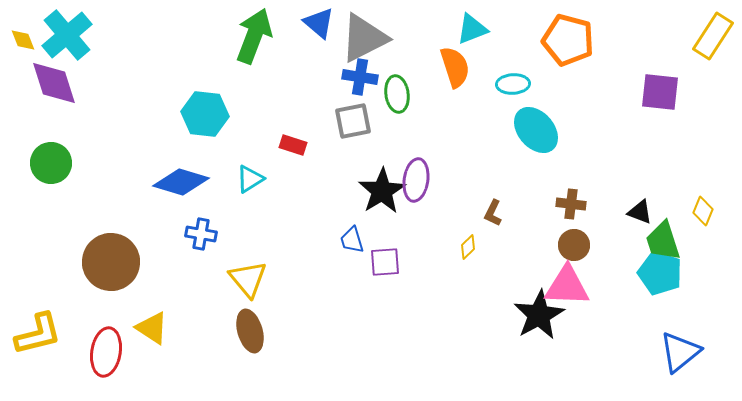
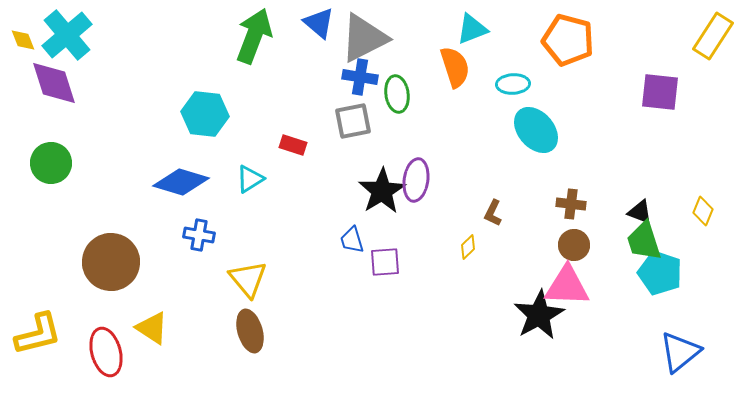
blue cross at (201, 234): moved 2 px left, 1 px down
green trapezoid at (663, 241): moved 19 px left
red ellipse at (106, 352): rotated 24 degrees counterclockwise
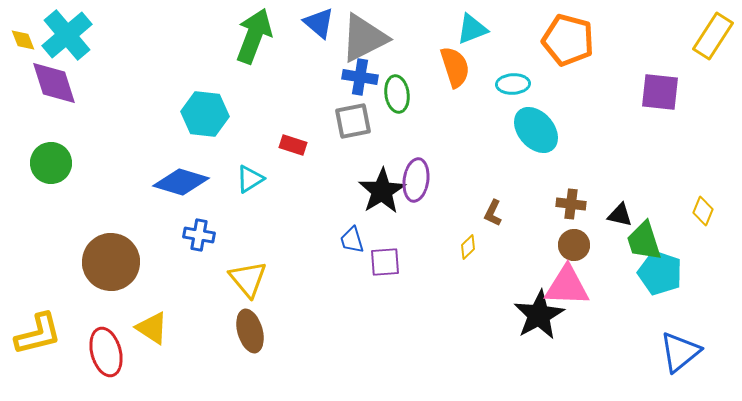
black triangle at (640, 212): moved 20 px left, 3 px down; rotated 8 degrees counterclockwise
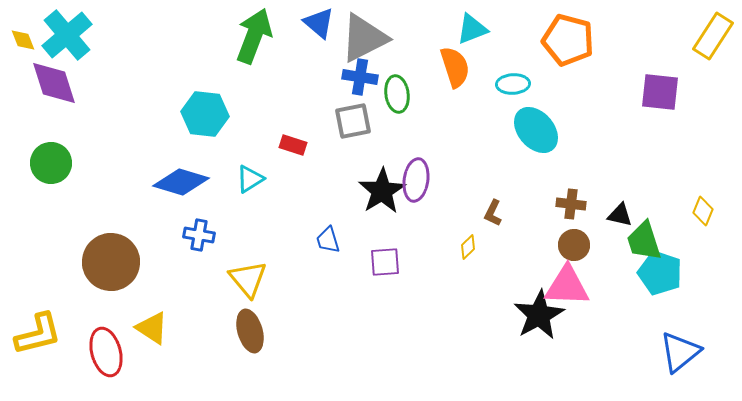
blue trapezoid at (352, 240): moved 24 px left
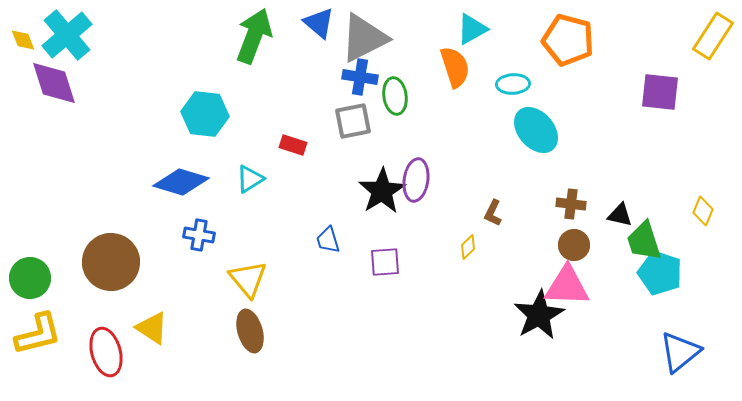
cyan triangle at (472, 29): rotated 8 degrees counterclockwise
green ellipse at (397, 94): moved 2 px left, 2 px down
green circle at (51, 163): moved 21 px left, 115 px down
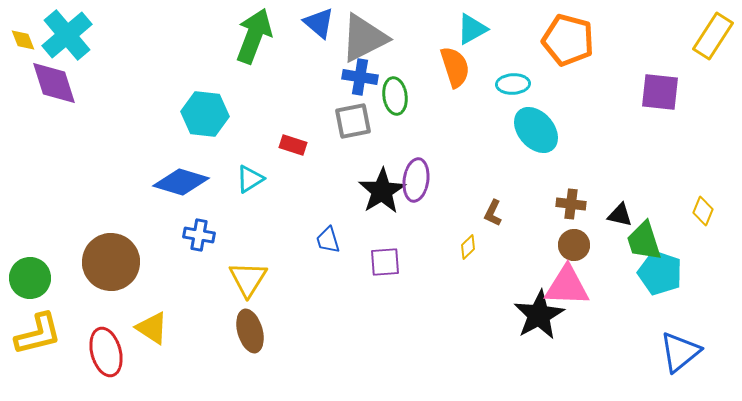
yellow triangle at (248, 279): rotated 12 degrees clockwise
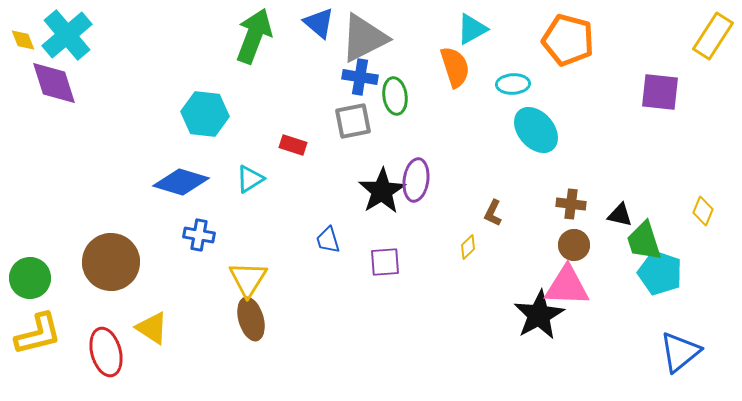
brown ellipse at (250, 331): moved 1 px right, 12 px up
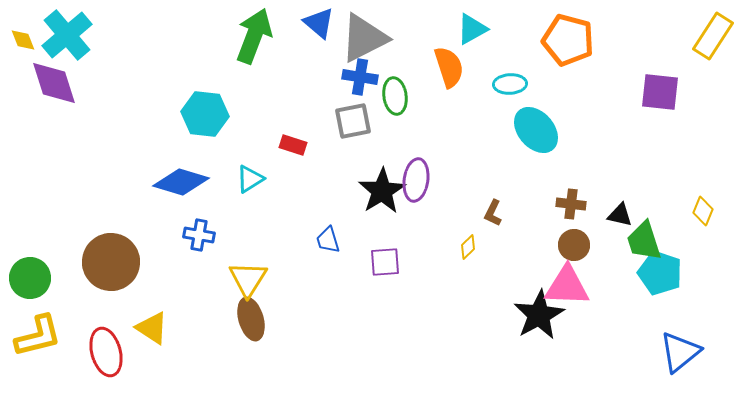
orange semicircle at (455, 67): moved 6 px left
cyan ellipse at (513, 84): moved 3 px left
yellow L-shape at (38, 334): moved 2 px down
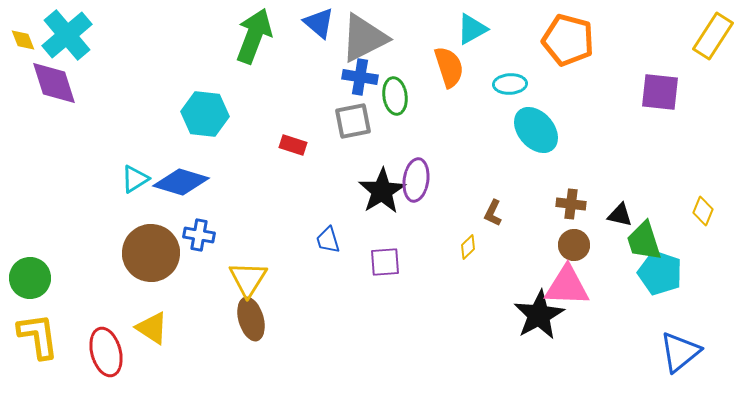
cyan triangle at (250, 179): moved 115 px left
brown circle at (111, 262): moved 40 px right, 9 px up
yellow L-shape at (38, 336): rotated 84 degrees counterclockwise
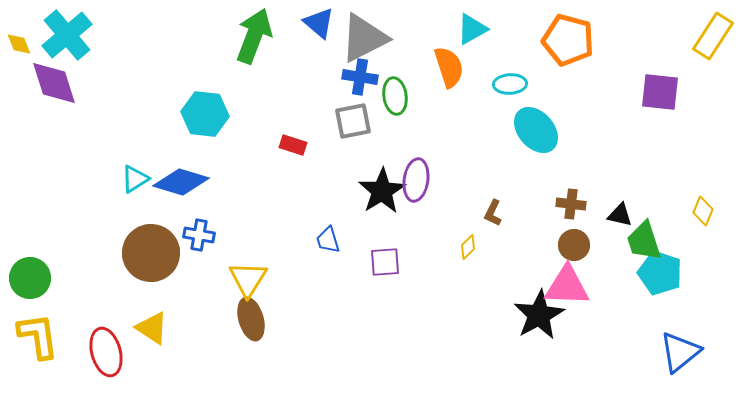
yellow diamond at (23, 40): moved 4 px left, 4 px down
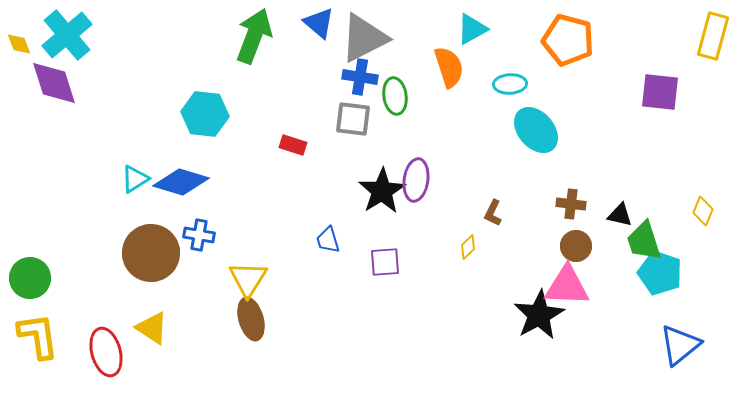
yellow rectangle at (713, 36): rotated 18 degrees counterclockwise
gray square at (353, 121): moved 2 px up; rotated 18 degrees clockwise
brown circle at (574, 245): moved 2 px right, 1 px down
blue triangle at (680, 352): moved 7 px up
